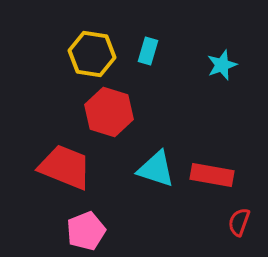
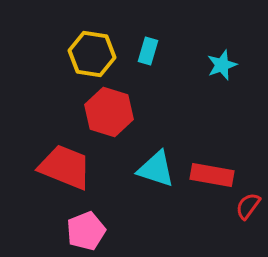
red semicircle: moved 9 px right, 16 px up; rotated 16 degrees clockwise
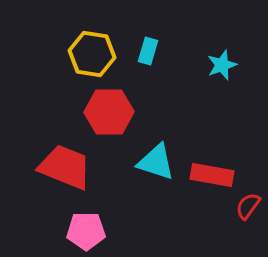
red hexagon: rotated 18 degrees counterclockwise
cyan triangle: moved 7 px up
pink pentagon: rotated 21 degrees clockwise
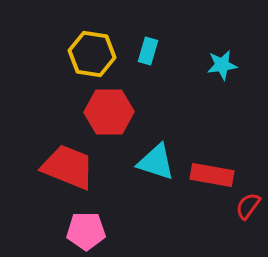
cyan star: rotated 12 degrees clockwise
red trapezoid: moved 3 px right
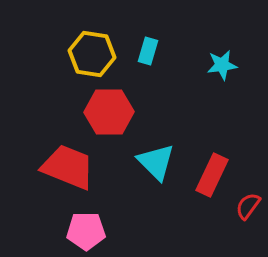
cyan triangle: rotated 27 degrees clockwise
red rectangle: rotated 75 degrees counterclockwise
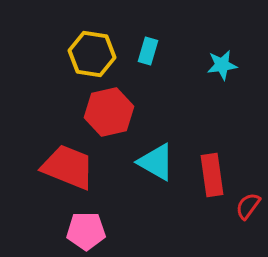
red hexagon: rotated 12 degrees counterclockwise
cyan triangle: rotated 15 degrees counterclockwise
red rectangle: rotated 33 degrees counterclockwise
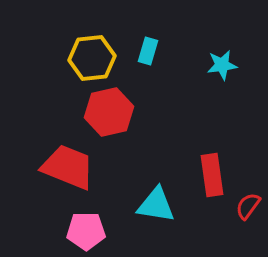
yellow hexagon: moved 4 px down; rotated 15 degrees counterclockwise
cyan triangle: moved 43 px down; rotated 21 degrees counterclockwise
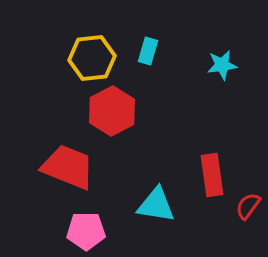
red hexagon: moved 3 px right, 1 px up; rotated 15 degrees counterclockwise
